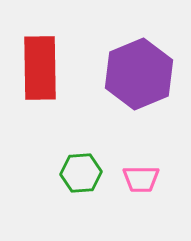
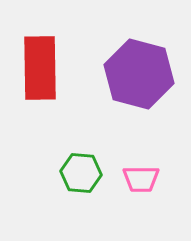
purple hexagon: rotated 22 degrees counterclockwise
green hexagon: rotated 9 degrees clockwise
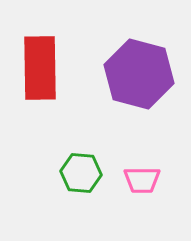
pink trapezoid: moved 1 px right, 1 px down
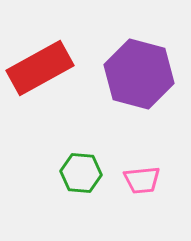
red rectangle: rotated 62 degrees clockwise
pink trapezoid: rotated 6 degrees counterclockwise
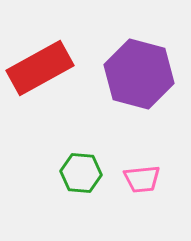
pink trapezoid: moved 1 px up
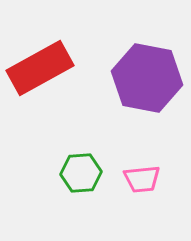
purple hexagon: moved 8 px right, 4 px down; rotated 4 degrees counterclockwise
green hexagon: rotated 9 degrees counterclockwise
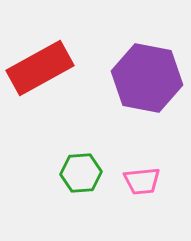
pink trapezoid: moved 2 px down
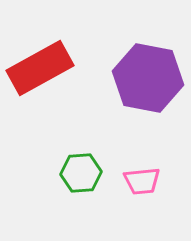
purple hexagon: moved 1 px right
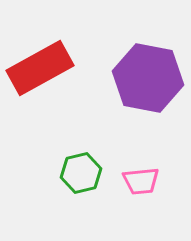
green hexagon: rotated 9 degrees counterclockwise
pink trapezoid: moved 1 px left
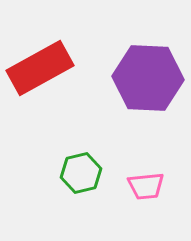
purple hexagon: rotated 8 degrees counterclockwise
pink trapezoid: moved 5 px right, 5 px down
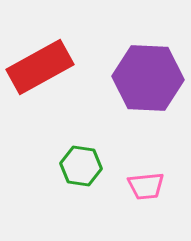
red rectangle: moved 1 px up
green hexagon: moved 7 px up; rotated 21 degrees clockwise
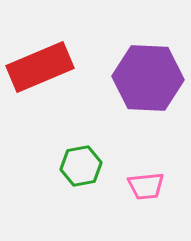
red rectangle: rotated 6 degrees clockwise
green hexagon: rotated 18 degrees counterclockwise
